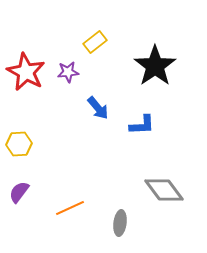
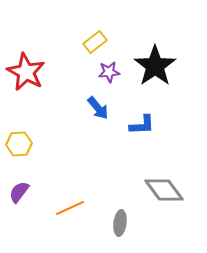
purple star: moved 41 px right
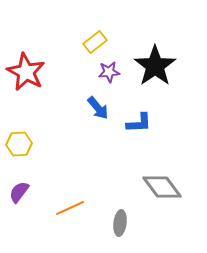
blue L-shape: moved 3 px left, 2 px up
gray diamond: moved 2 px left, 3 px up
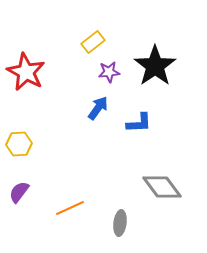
yellow rectangle: moved 2 px left
blue arrow: rotated 105 degrees counterclockwise
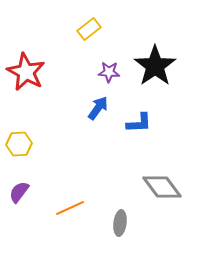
yellow rectangle: moved 4 px left, 13 px up
purple star: rotated 10 degrees clockwise
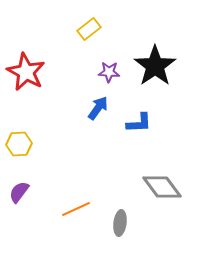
orange line: moved 6 px right, 1 px down
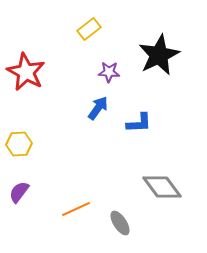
black star: moved 4 px right, 11 px up; rotated 9 degrees clockwise
gray ellipse: rotated 40 degrees counterclockwise
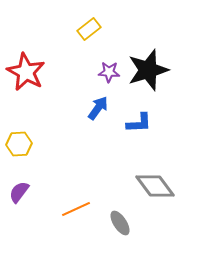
black star: moved 11 px left, 15 px down; rotated 9 degrees clockwise
gray diamond: moved 7 px left, 1 px up
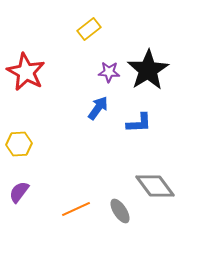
black star: rotated 15 degrees counterclockwise
gray ellipse: moved 12 px up
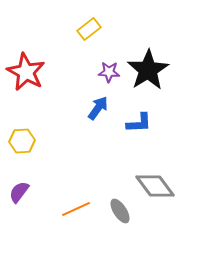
yellow hexagon: moved 3 px right, 3 px up
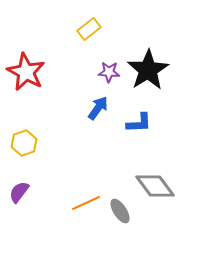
yellow hexagon: moved 2 px right, 2 px down; rotated 15 degrees counterclockwise
orange line: moved 10 px right, 6 px up
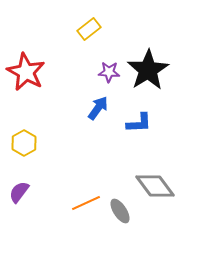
yellow hexagon: rotated 10 degrees counterclockwise
